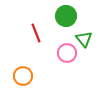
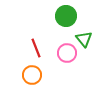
red line: moved 15 px down
orange circle: moved 9 px right, 1 px up
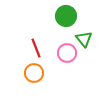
orange circle: moved 2 px right, 2 px up
